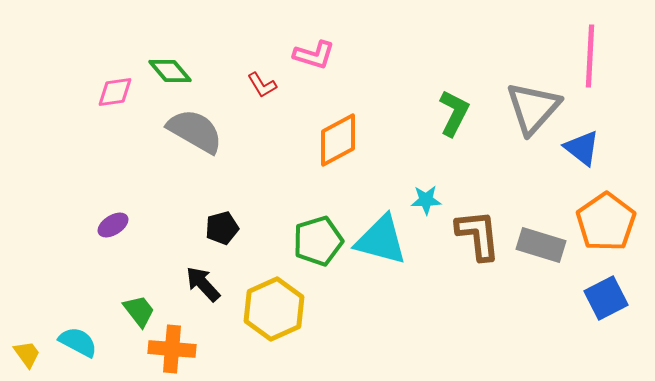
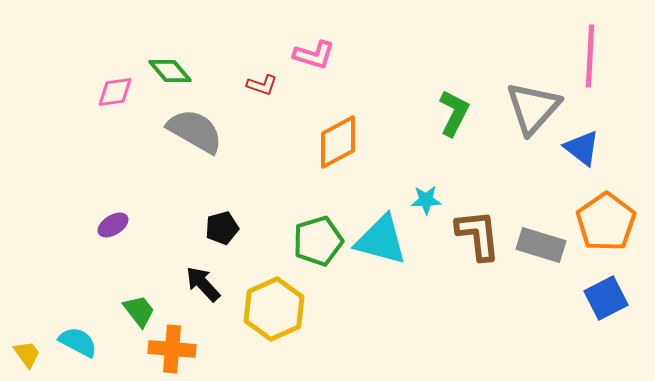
red L-shape: rotated 40 degrees counterclockwise
orange diamond: moved 2 px down
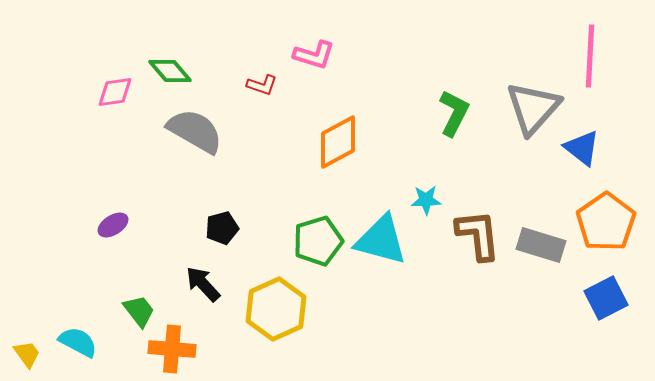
yellow hexagon: moved 2 px right
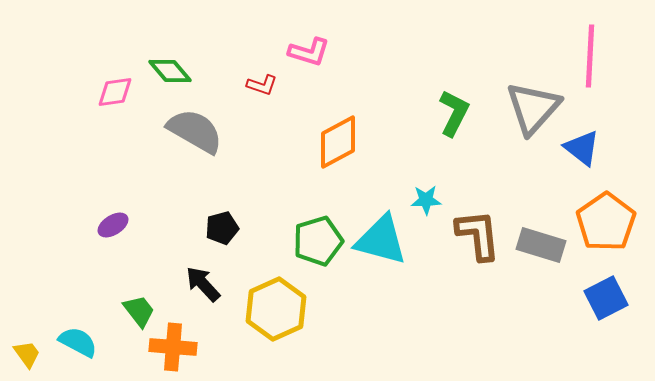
pink L-shape: moved 5 px left, 3 px up
orange cross: moved 1 px right, 2 px up
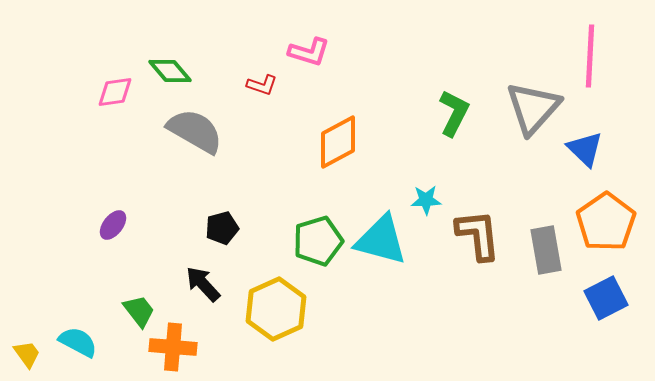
blue triangle: moved 3 px right, 1 px down; rotated 6 degrees clockwise
purple ellipse: rotated 20 degrees counterclockwise
gray rectangle: moved 5 px right, 5 px down; rotated 63 degrees clockwise
